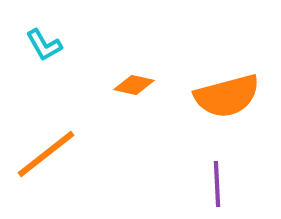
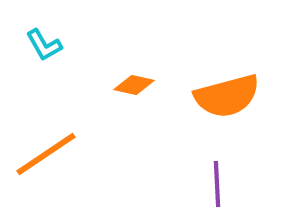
orange line: rotated 4 degrees clockwise
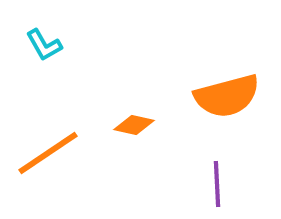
orange diamond: moved 40 px down
orange line: moved 2 px right, 1 px up
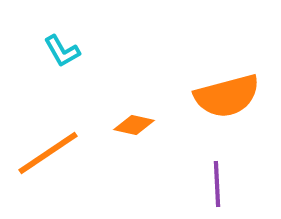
cyan L-shape: moved 18 px right, 6 px down
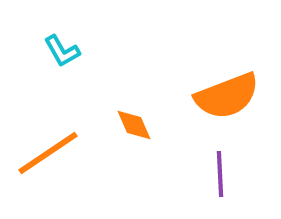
orange semicircle: rotated 6 degrees counterclockwise
orange diamond: rotated 54 degrees clockwise
purple line: moved 3 px right, 10 px up
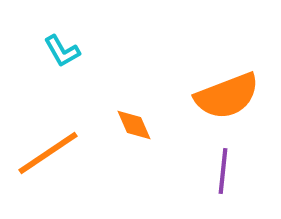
purple line: moved 3 px right, 3 px up; rotated 9 degrees clockwise
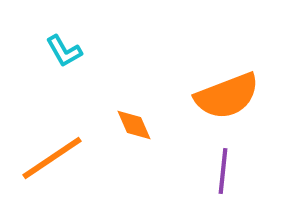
cyan L-shape: moved 2 px right
orange line: moved 4 px right, 5 px down
